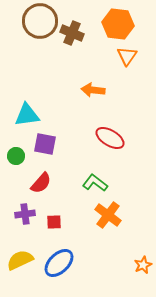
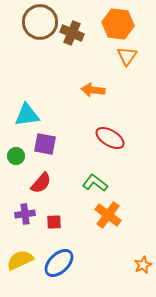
brown circle: moved 1 px down
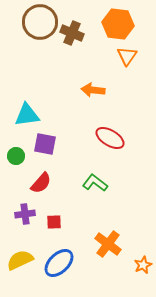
orange cross: moved 29 px down
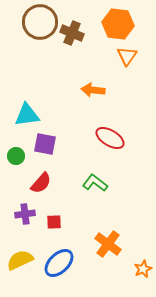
orange star: moved 4 px down
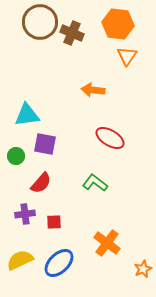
orange cross: moved 1 px left, 1 px up
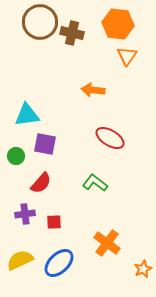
brown cross: rotated 10 degrees counterclockwise
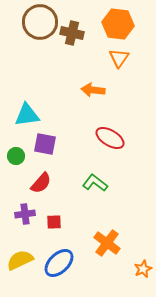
orange triangle: moved 8 px left, 2 px down
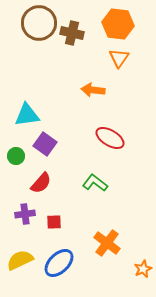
brown circle: moved 1 px left, 1 px down
purple square: rotated 25 degrees clockwise
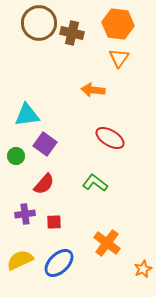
red semicircle: moved 3 px right, 1 px down
